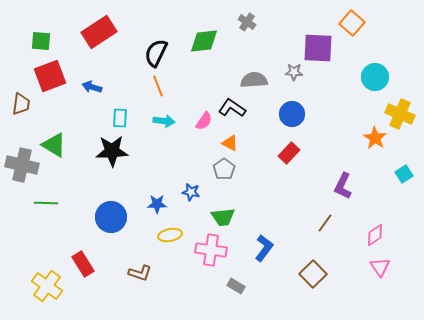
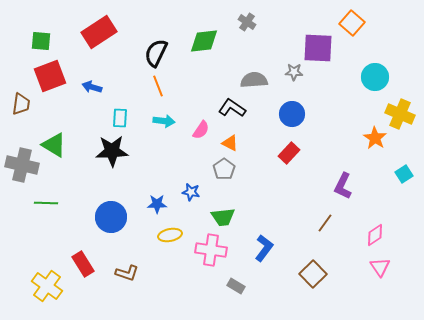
pink semicircle at (204, 121): moved 3 px left, 9 px down
brown L-shape at (140, 273): moved 13 px left
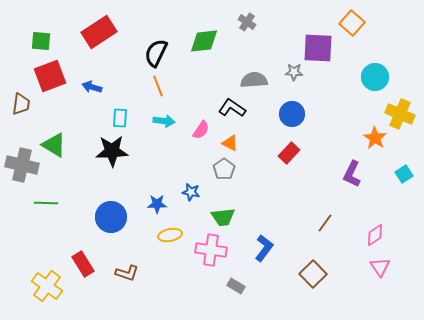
purple L-shape at (343, 186): moved 9 px right, 12 px up
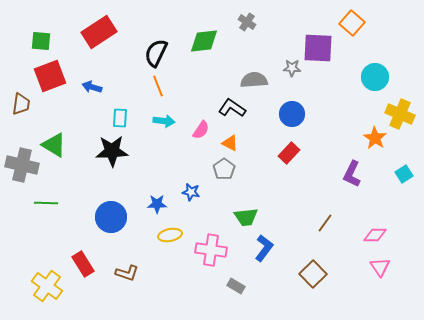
gray star at (294, 72): moved 2 px left, 4 px up
green trapezoid at (223, 217): moved 23 px right
pink diamond at (375, 235): rotated 35 degrees clockwise
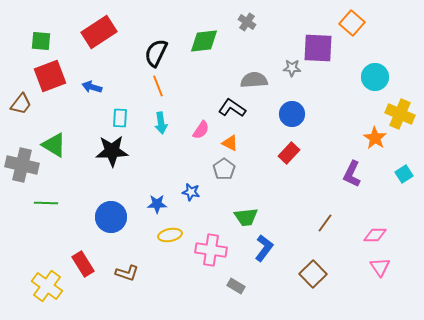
brown trapezoid at (21, 104): rotated 30 degrees clockwise
cyan arrow at (164, 121): moved 3 px left, 2 px down; rotated 75 degrees clockwise
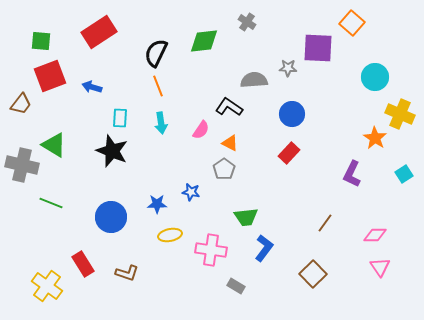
gray star at (292, 68): moved 4 px left
black L-shape at (232, 108): moved 3 px left, 1 px up
black star at (112, 151): rotated 24 degrees clockwise
green line at (46, 203): moved 5 px right; rotated 20 degrees clockwise
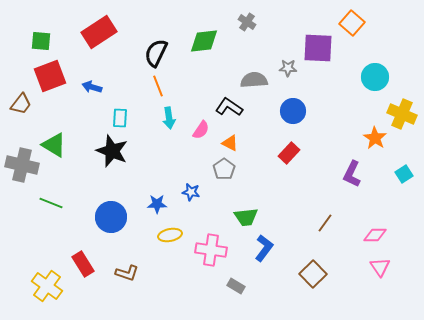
blue circle at (292, 114): moved 1 px right, 3 px up
yellow cross at (400, 114): moved 2 px right
cyan arrow at (161, 123): moved 8 px right, 5 px up
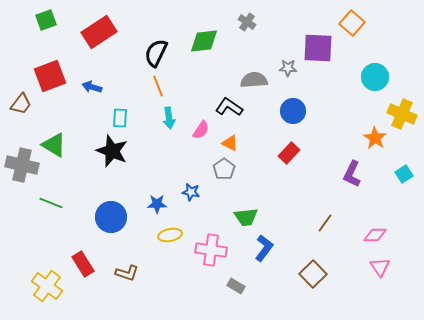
green square at (41, 41): moved 5 px right, 21 px up; rotated 25 degrees counterclockwise
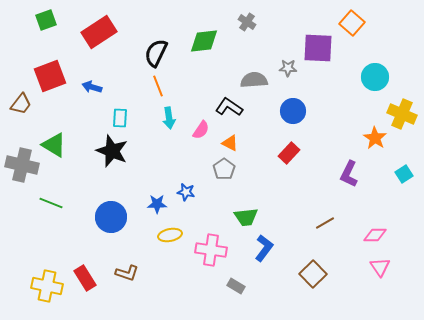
purple L-shape at (352, 174): moved 3 px left
blue star at (191, 192): moved 5 px left
brown line at (325, 223): rotated 24 degrees clockwise
red rectangle at (83, 264): moved 2 px right, 14 px down
yellow cross at (47, 286): rotated 24 degrees counterclockwise
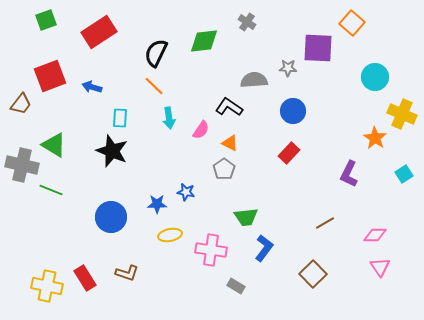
orange line at (158, 86): moved 4 px left; rotated 25 degrees counterclockwise
green line at (51, 203): moved 13 px up
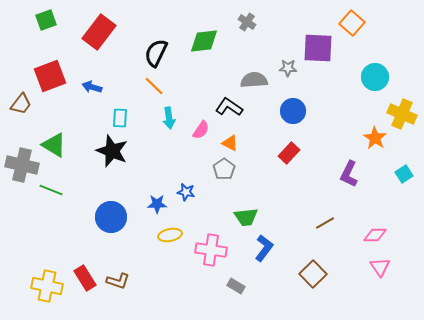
red rectangle at (99, 32): rotated 20 degrees counterclockwise
brown L-shape at (127, 273): moved 9 px left, 8 px down
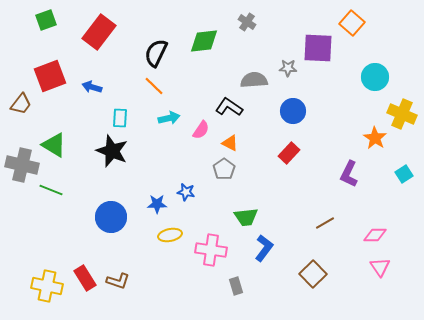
cyan arrow at (169, 118): rotated 95 degrees counterclockwise
gray rectangle at (236, 286): rotated 42 degrees clockwise
